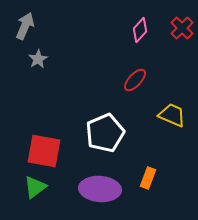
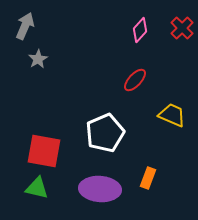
green triangle: moved 2 px right, 1 px down; rotated 50 degrees clockwise
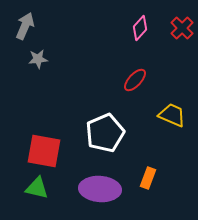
pink diamond: moved 2 px up
gray star: rotated 24 degrees clockwise
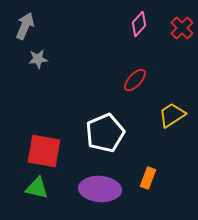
pink diamond: moved 1 px left, 4 px up
yellow trapezoid: rotated 56 degrees counterclockwise
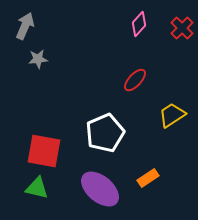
orange rectangle: rotated 35 degrees clockwise
purple ellipse: rotated 36 degrees clockwise
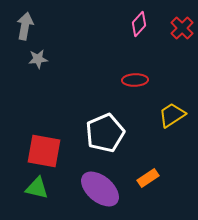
gray arrow: rotated 12 degrees counterclockwise
red ellipse: rotated 45 degrees clockwise
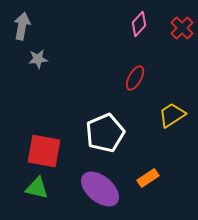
gray arrow: moved 3 px left
red ellipse: moved 2 px up; rotated 60 degrees counterclockwise
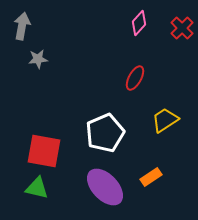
pink diamond: moved 1 px up
yellow trapezoid: moved 7 px left, 5 px down
orange rectangle: moved 3 px right, 1 px up
purple ellipse: moved 5 px right, 2 px up; rotated 6 degrees clockwise
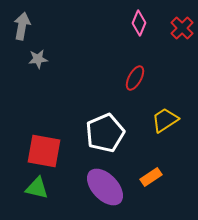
pink diamond: rotated 20 degrees counterclockwise
